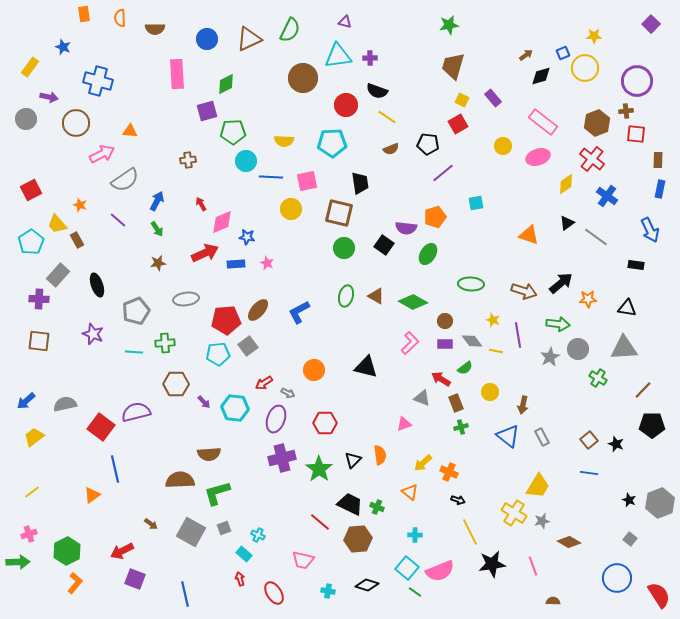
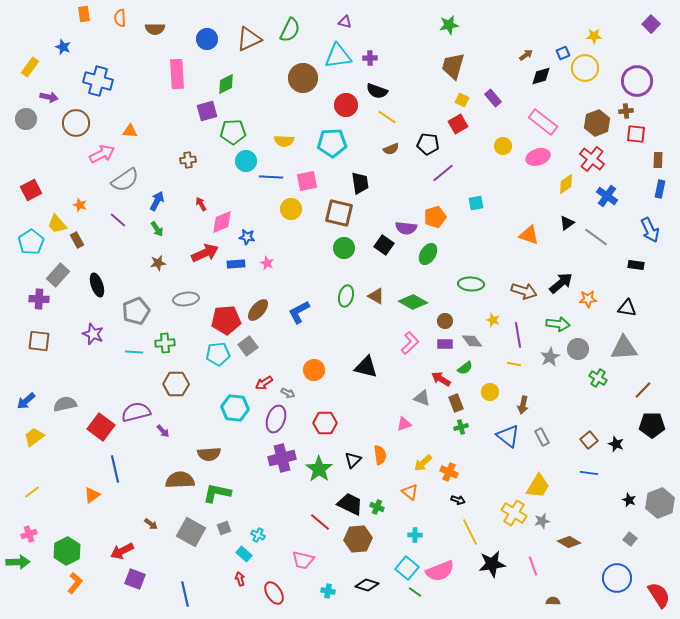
yellow line at (496, 351): moved 18 px right, 13 px down
purple arrow at (204, 402): moved 41 px left, 29 px down
green L-shape at (217, 493): rotated 28 degrees clockwise
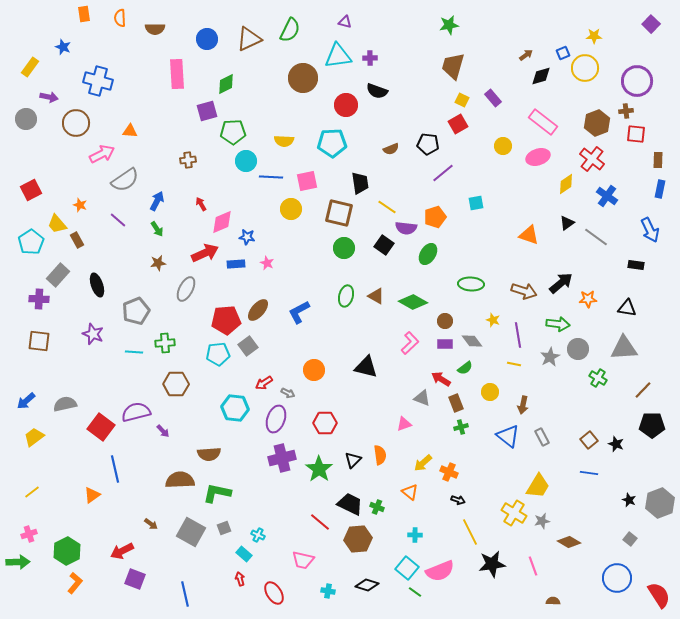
yellow line at (387, 117): moved 90 px down
gray ellipse at (186, 299): moved 10 px up; rotated 55 degrees counterclockwise
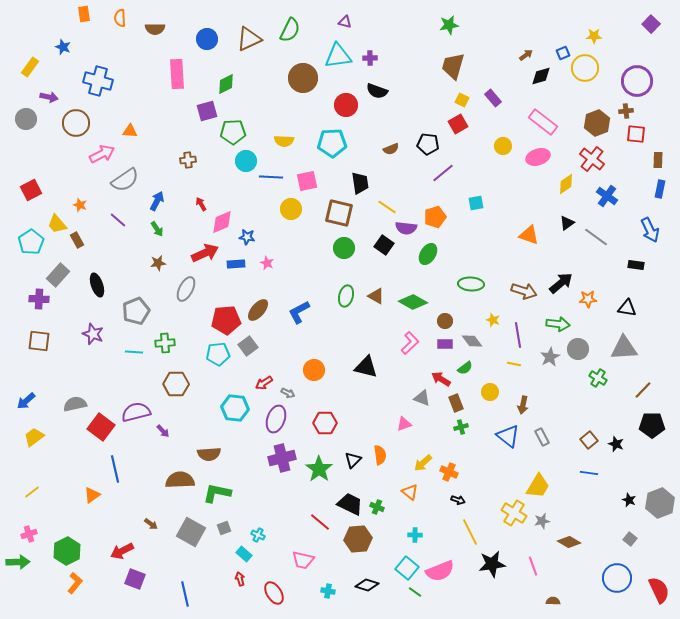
gray semicircle at (65, 404): moved 10 px right
red semicircle at (659, 595): moved 5 px up; rotated 8 degrees clockwise
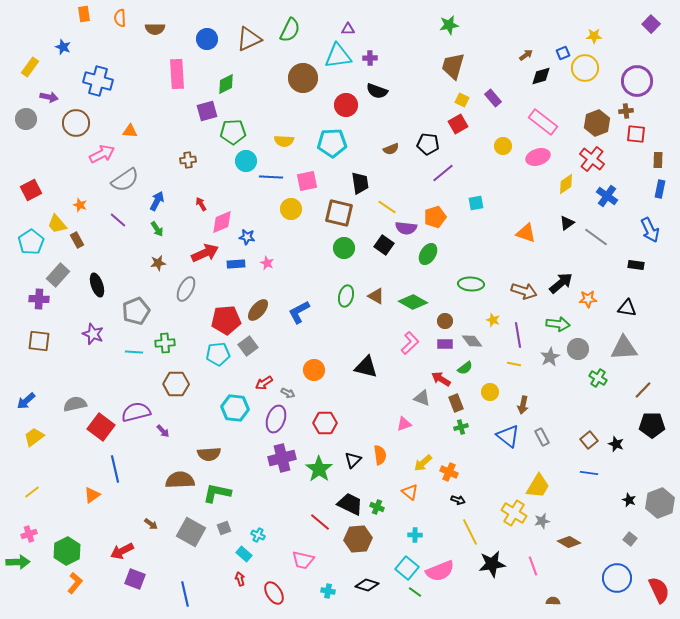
purple triangle at (345, 22): moved 3 px right, 7 px down; rotated 16 degrees counterclockwise
orange triangle at (529, 235): moved 3 px left, 2 px up
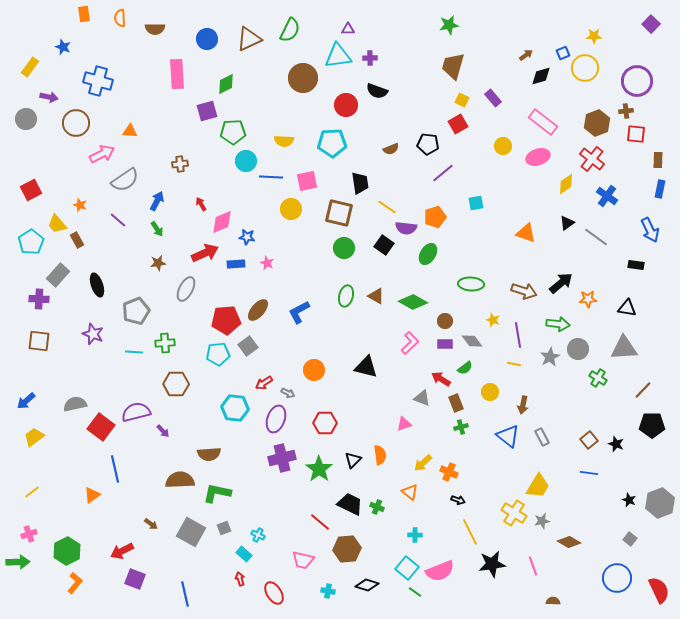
brown cross at (188, 160): moved 8 px left, 4 px down
brown hexagon at (358, 539): moved 11 px left, 10 px down
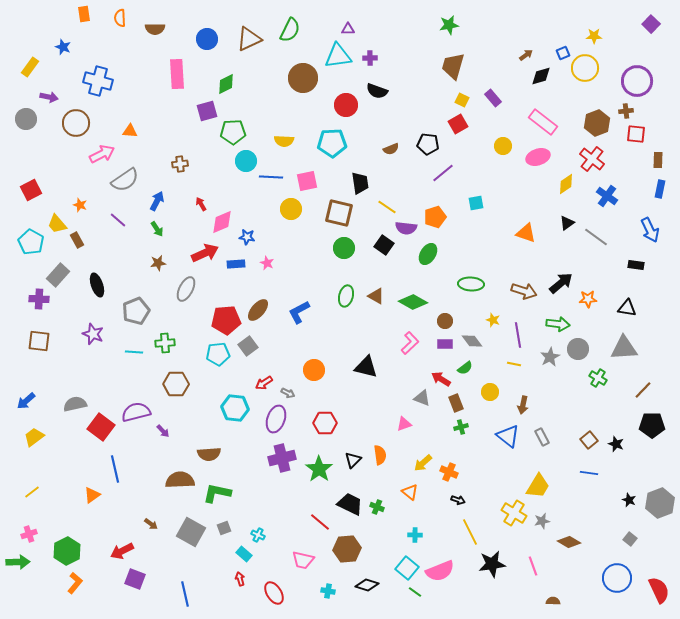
cyan pentagon at (31, 242): rotated 10 degrees counterclockwise
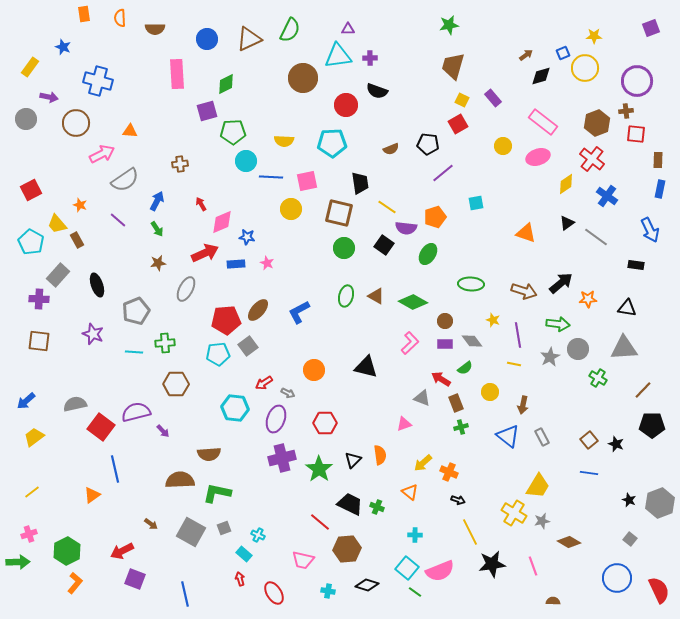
purple square at (651, 24): moved 4 px down; rotated 24 degrees clockwise
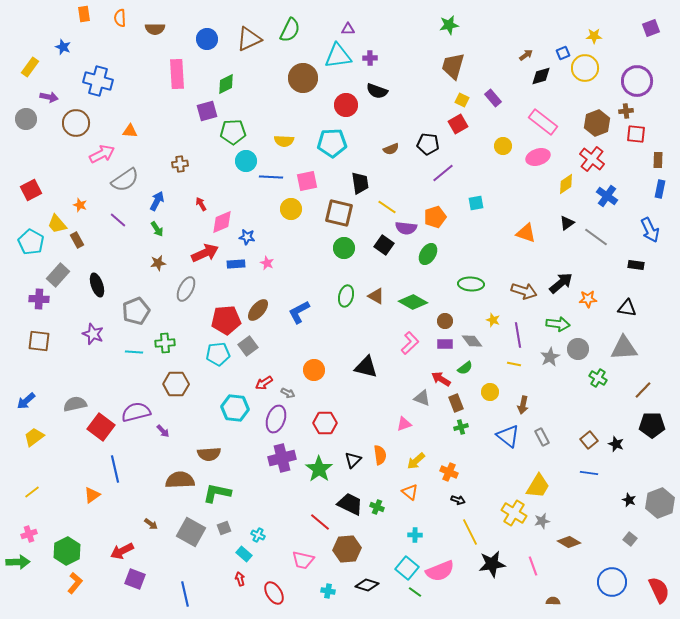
yellow arrow at (423, 463): moved 7 px left, 2 px up
blue circle at (617, 578): moved 5 px left, 4 px down
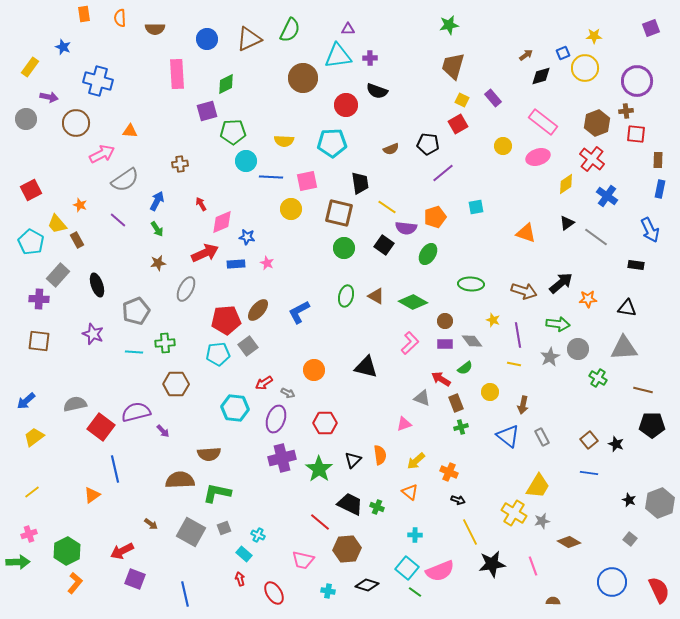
cyan square at (476, 203): moved 4 px down
brown line at (643, 390): rotated 60 degrees clockwise
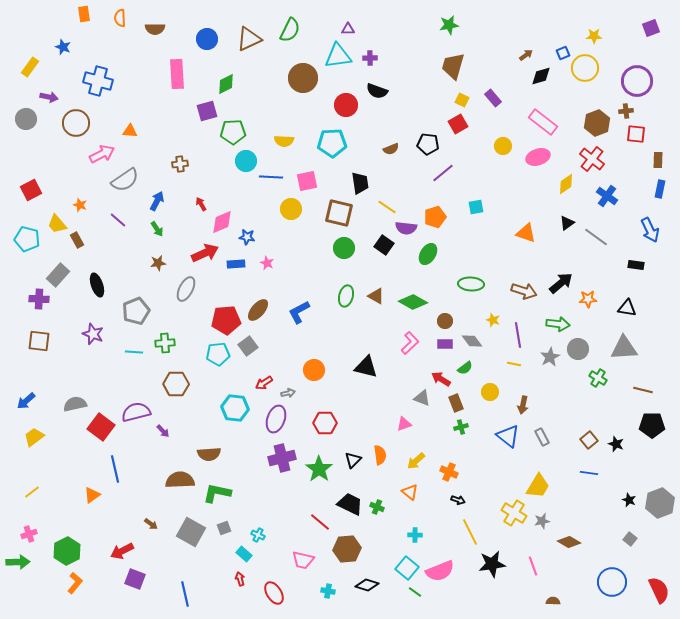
cyan pentagon at (31, 242): moved 4 px left, 3 px up; rotated 15 degrees counterclockwise
gray arrow at (288, 393): rotated 40 degrees counterclockwise
